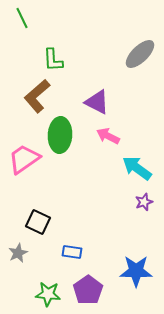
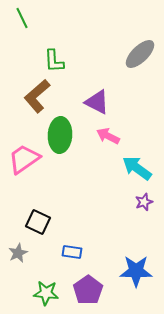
green L-shape: moved 1 px right, 1 px down
green star: moved 2 px left, 1 px up
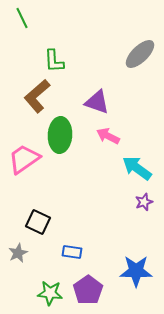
purple triangle: rotated 8 degrees counterclockwise
green star: moved 4 px right
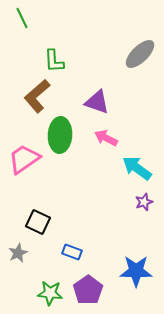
pink arrow: moved 2 px left, 2 px down
blue rectangle: rotated 12 degrees clockwise
